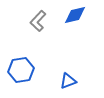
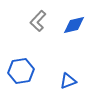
blue diamond: moved 1 px left, 10 px down
blue hexagon: moved 1 px down
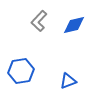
gray L-shape: moved 1 px right
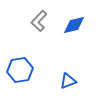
blue hexagon: moved 1 px left, 1 px up
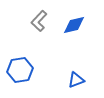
blue triangle: moved 8 px right, 1 px up
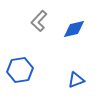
blue diamond: moved 4 px down
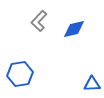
blue hexagon: moved 4 px down
blue triangle: moved 16 px right, 4 px down; rotated 18 degrees clockwise
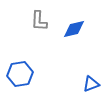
gray L-shape: rotated 40 degrees counterclockwise
blue triangle: moved 1 px left; rotated 18 degrees counterclockwise
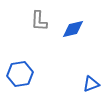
blue diamond: moved 1 px left
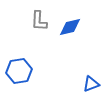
blue diamond: moved 3 px left, 2 px up
blue hexagon: moved 1 px left, 3 px up
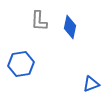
blue diamond: rotated 65 degrees counterclockwise
blue hexagon: moved 2 px right, 7 px up
